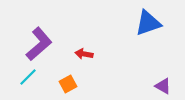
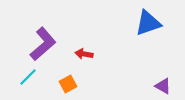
purple L-shape: moved 4 px right
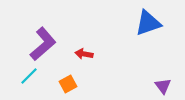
cyan line: moved 1 px right, 1 px up
purple triangle: rotated 24 degrees clockwise
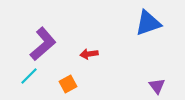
red arrow: moved 5 px right; rotated 18 degrees counterclockwise
purple triangle: moved 6 px left
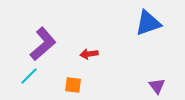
orange square: moved 5 px right, 1 px down; rotated 36 degrees clockwise
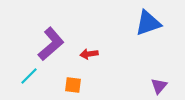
purple L-shape: moved 8 px right
purple triangle: moved 2 px right; rotated 18 degrees clockwise
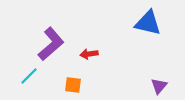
blue triangle: rotated 32 degrees clockwise
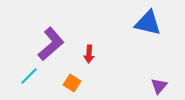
red arrow: rotated 78 degrees counterclockwise
orange square: moved 1 px left, 2 px up; rotated 24 degrees clockwise
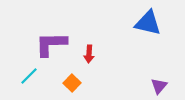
purple L-shape: rotated 140 degrees counterclockwise
orange square: rotated 12 degrees clockwise
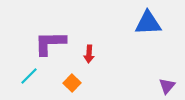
blue triangle: rotated 16 degrees counterclockwise
purple L-shape: moved 1 px left, 1 px up
purple triangle: moved 8 px right
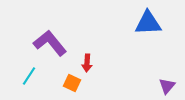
purple L-shape: rotated 52 degrees clockwise
red arrow: moved 2 px left, 9 px down
cyan line: rotated 12 degrees counterclockwise
orange square: rotated 18 degrees counterclockwise
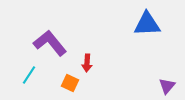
blue triangle: moved 1 px left, 1 px down
cyan line: moved 1 px up
orange square: moved 2 px left
